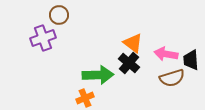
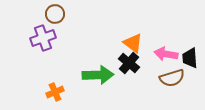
brown circle: moved 4 px left, 1 px up
black trapezoid: moved 1 px left, 2 px up
orange cross: moved 30 px left, 6 px up
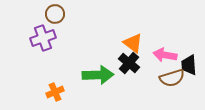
pink arrow: moved 1 px left, 1 px down
black trapezoid: moved 1 px left, 7 px down
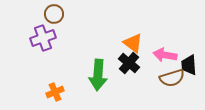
brown circle: moved 1 px left
green arrow: rotated 96 degrees clockwise
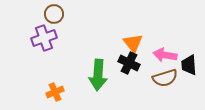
purple cross: moved 1 px right
orange triangle: rotated 15 degrees clockwise
black cross: rotated 15 degrees counterclockwise
brown semicircle: moved 7 px left
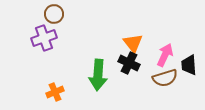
pink arrow: rotated 105 degrees clockwise
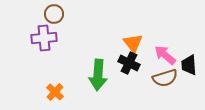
purple cross: rotated 15 degrees clockwise
pink arrow: rotated 75 degrees counterclockwise
orange cross: rotated 24 degrees counterclockwise
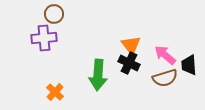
orange triangle: moved 2 px left, 2 px down
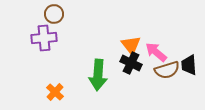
pink arrow: moved 9 px left, 3 px up
black cross: moved 2 px right
brown semicircle: moved 2 px right, 8 px up
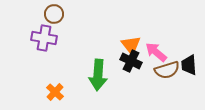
purple cross: rotated 15 degrees clockwise
black cross: moved 2 px up
